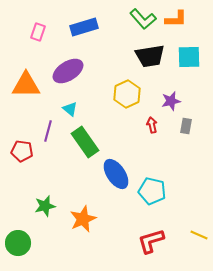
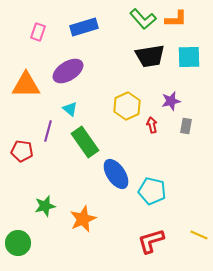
yellow hexagon: moved 12 px down
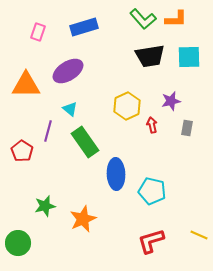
gray rectangle: moved 1 px right, 2 px down
red pentagon: rotated 25 degrees clockwise
blue ellipse: rotated 32 degrees clockwise
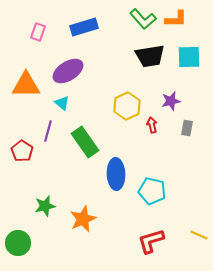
cyan triangle: moved 8 px left, 6 px up
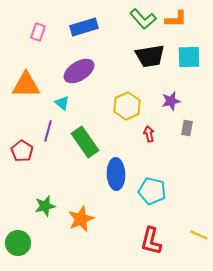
purple ellipse: moved 11 px right
red arrow: moved 3 px left, 9 px down
orange star: moved 2 px left
red L-shape: rotated 60 degrees counterclockwise
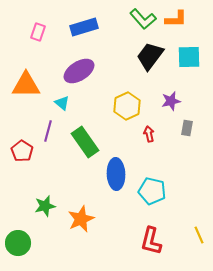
black trapezoid: rotated 136 degrees clockwise
yellow line: rotated 42 degrees clockwise
